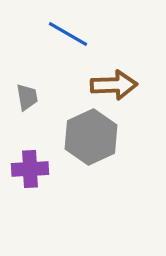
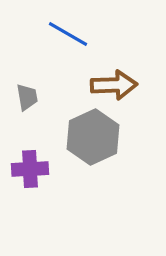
gray hexagon: moved 2 px right
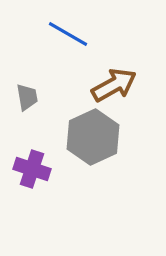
brown arrow: rotated 27 degrees counterclockwise
purple cross: moved 2 px right; rotated 21 degrees clockwise
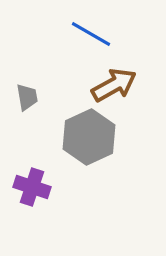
blue line: moved 23 px right
gray hexagon: moved 4 px left
purple cross: moved 18 px down
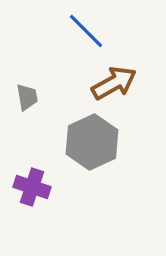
blue line: moved 5 px left, 3 px up; rotated 15 degrees clockwise
brown arrow: moved 2 px up
gray hexagon: moved 3 px right, 5 px down
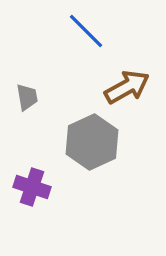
brown arrow: moved 13 px right, 4 px down
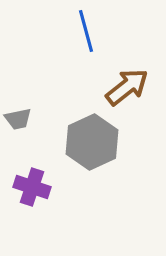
blue line: rotated 30 degrees clockwise
brown arrow: rotated 9 degrees counterclockwise
gray trapezoid: moved 9 px left, 22 px down; rotated 88 degrees clockwise
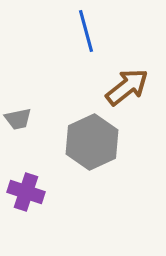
purple cross: moved 6 px left, 5 px down
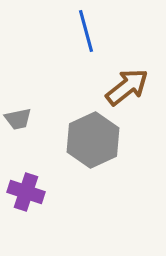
gray hexagon: moved 1 px right, 2 px up
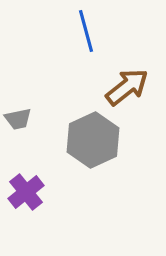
purple cross: rotated 33 degrees clockwise
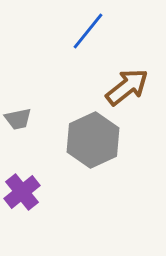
blue line: moved 2 px right; rotated 54 degrees clockwise
purple cross: moved 4 px left
